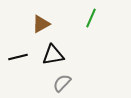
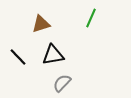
brown triangle: rotated 12 degrees clockwise
black line: rotated 60 degrees clockwise
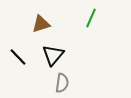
black triangle: rotated 40 degrees counterclockwise
gray semicircle: rotated 144 degrees clockwise
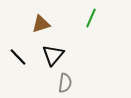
gray semicircle: moved 3 px right
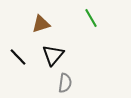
green line: rotated 54 degrees counterclockwise
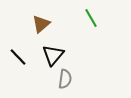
brown triangle: rotated 24 degrees counterclockwise
gray semicircle: moved 4 px up
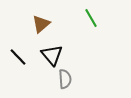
black triangle: moved 1 px left; rotated 20 degrees counterclockwise
gray semicircle: rotated 12 degrees counterclockwise
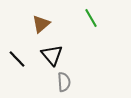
black line: moved 1 px left, 2 px down
gray semicircle: moved 1 px left, 3 px down
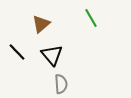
black line: moved 7 px up
gray semicircle: moved 3 px left, 2 px down
